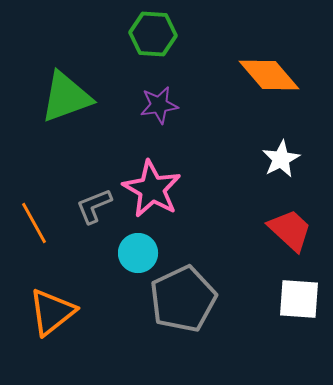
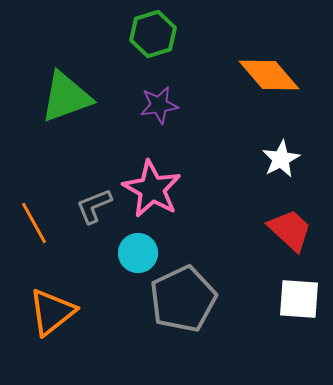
green hexagon: rotated 21 degrees counterclockwise
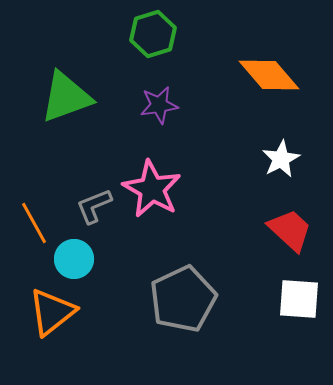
cyan circle: moved 64 px left, 6 px down
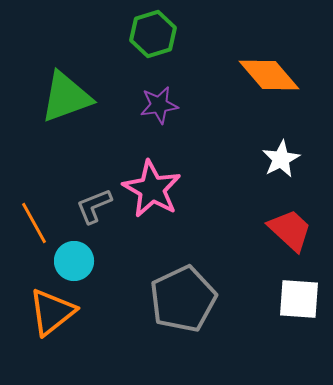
cyan circle: moved 2 px down
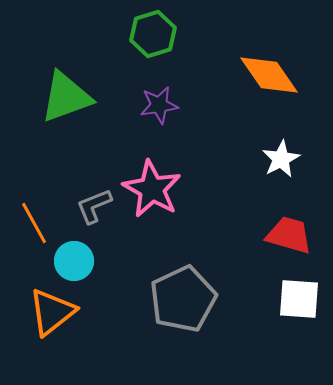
orange diamond: rotated 6 degrees clockwise
red trapezoid: moved 1 px left, 5 px down; rotated 27 degrees counterclockwise
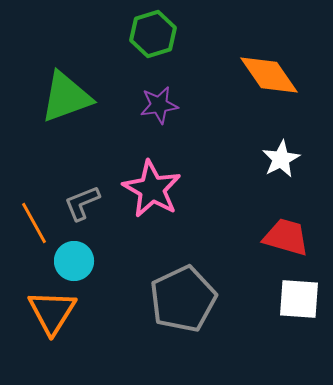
gray L-shape: moved 12 px left, 3 px up
red trapezoid: moved 3 px left, 2 px down
orange triangle: rotated 20 degrees counterclockwise
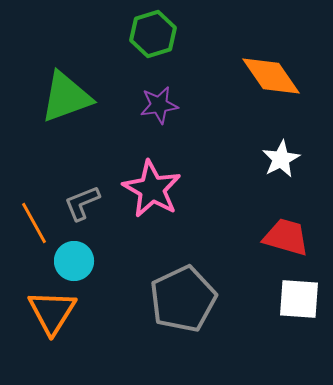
orange diamond: moved 2 px right, 1 px down
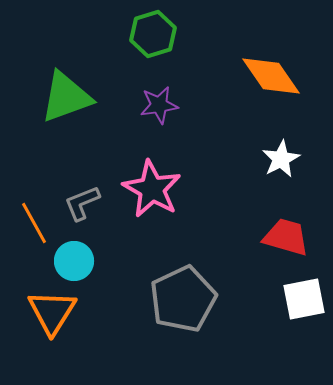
white square: moved 5 px right; rotated 15 degrees counterclockwise
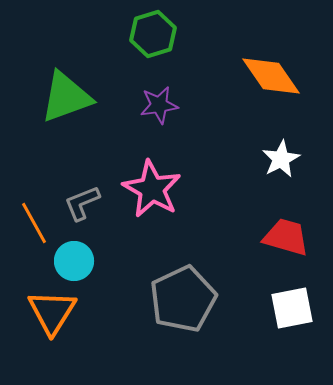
white square: moved 12 px left, 9 px down
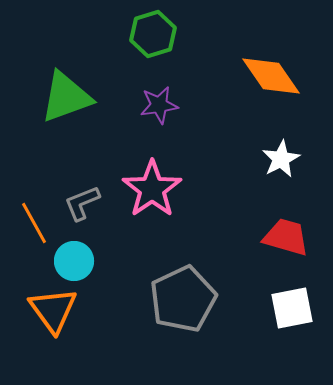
pink star: rotated 8 degrees clockwise
orange triangle: moved 1 px right, 2 px up; rotated 8 degrees counterclockwise
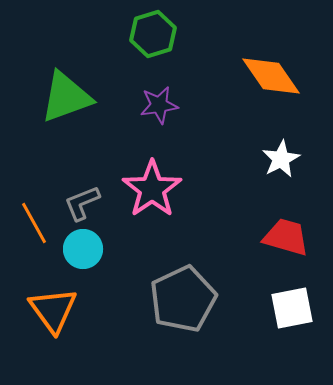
cyan circle: moved 9 px right, 12 px up
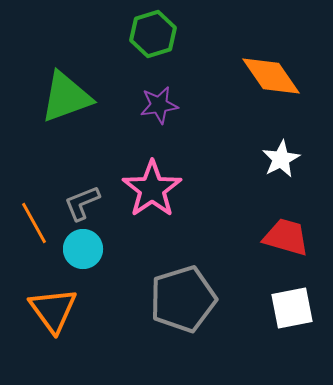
gray pentagon: rotated 8 degrees clockwise
